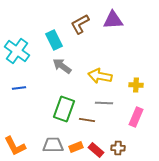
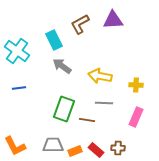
orange rectangle: moved 1 px left, 4 px down
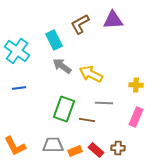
yellow arrow: moved 9 px left, 2 px up; rotated 15 degrees clockwise
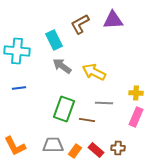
cyan cross: rotated 30 degrees counterclockwise
yellow arrow: moved 3 px right, 2 px up
yellow cross: moved 8 px down
orange rectangle: rotated 32 degrees counterclockwise
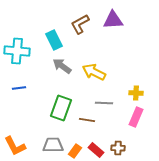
green rectangle: moved 3 px left, 1 px up
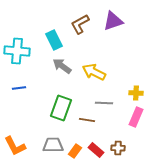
purple triangle: moved 1 px down; rotated 15 degrees counterclockwise
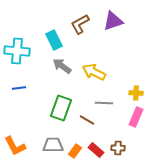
brown line: rotated 21 degrees clockwise
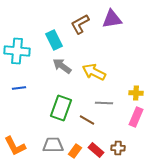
purple triangle: moved 1 px left, 2 px up; rotated 10 degrees clockwise
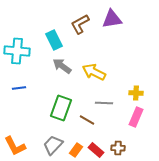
gray trapezoid: rotated 45 degrees counterclockwise
orange rectangle: moved 1 px right, 1 px up
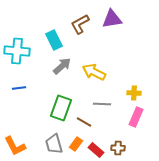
gray arrow: rotated 102 degrees clockwise
yellow cross: moved 2 px left
gray line: moved 2 px left, 1 px down
brown line: moved 3 px left, 2 px down
gray trapezoid: moved 1 px right, 1 px up; rotated 60 degrees counterclockwise
orange rectangle: moved 6 px up
